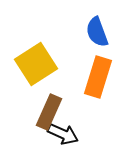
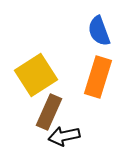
blue semicircle: moved 2 px right, 1 px up
yellow square: moved 11 px down
black arrow: moved 1 px right, 2 px down; rotated 144 degrees clockwise
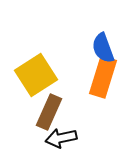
blue semicircle: moved 4 px right, 17 px down
orange rectangle: moved 5 px right
black arrow: moved 3 px left, 2 px down
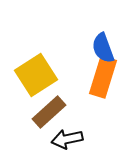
brown rectangle: rotated 24 degrees clockwise
black arrow: moved 6 px right, 1 px down
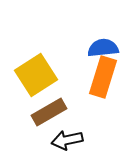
blue semicircle: rotated 104 degrees clockwise
brown rectangle: rotated 12 degrees clockwise
black arrow: moved 1 px down
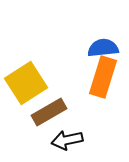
yellow square: moved 10 px left, 8 px down
